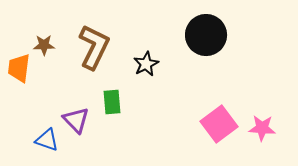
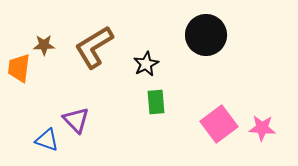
brown L-shape: rotated 147 degrees counterclockwise
green rectangle: moved 44 px right
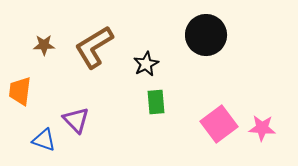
orange trapezoid: moved 1 px right, 23 px down
blue triangle: moved 3 px left
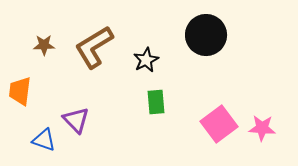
black star: moved 4 px up
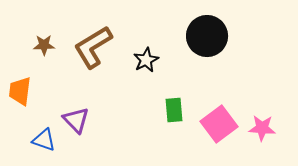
black circle: moved 1 px right, 1 px down
brown L-shape: moved 1 px left
green rectangle: moved 18 px right, 8 px down
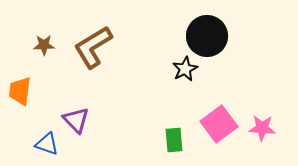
black star: moved 39 px right, 9 px down
green rectangle: moved 30 px down
blue triangle: moved 3 px right, 4 px down
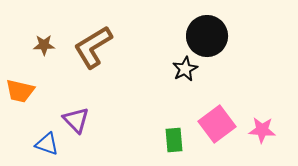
orange trapezoid: rotated 84 degrees counterclockwise
pink square: moved 2 px left
pink star: moved 2 px down
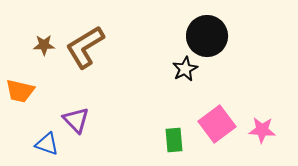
brown L-shape: moved 8 px left
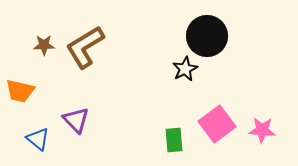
blue triangle: moved 9 px left, 5 px up; rotated 20 degrees clockwise
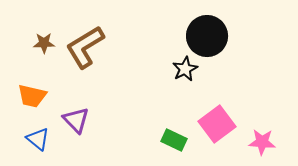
brown star: moved 2 px up
orange trapezoid: moved 12 px right, 5 px down
pink star: moved 12 px down
green rectangle: rotated 60 degrees counterclockwise
